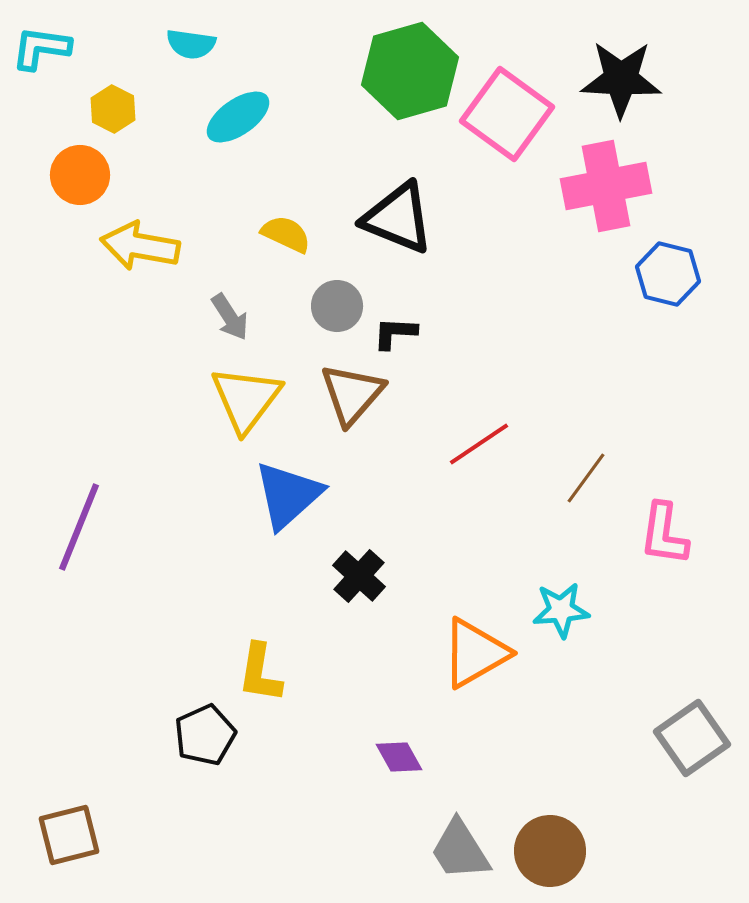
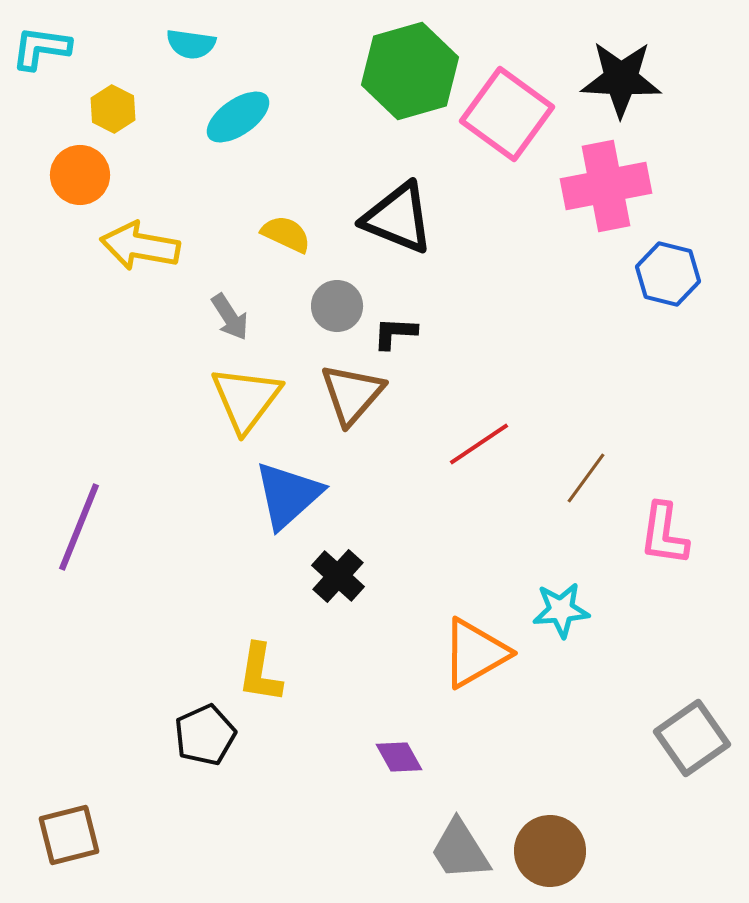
black cross: moved 21 px left
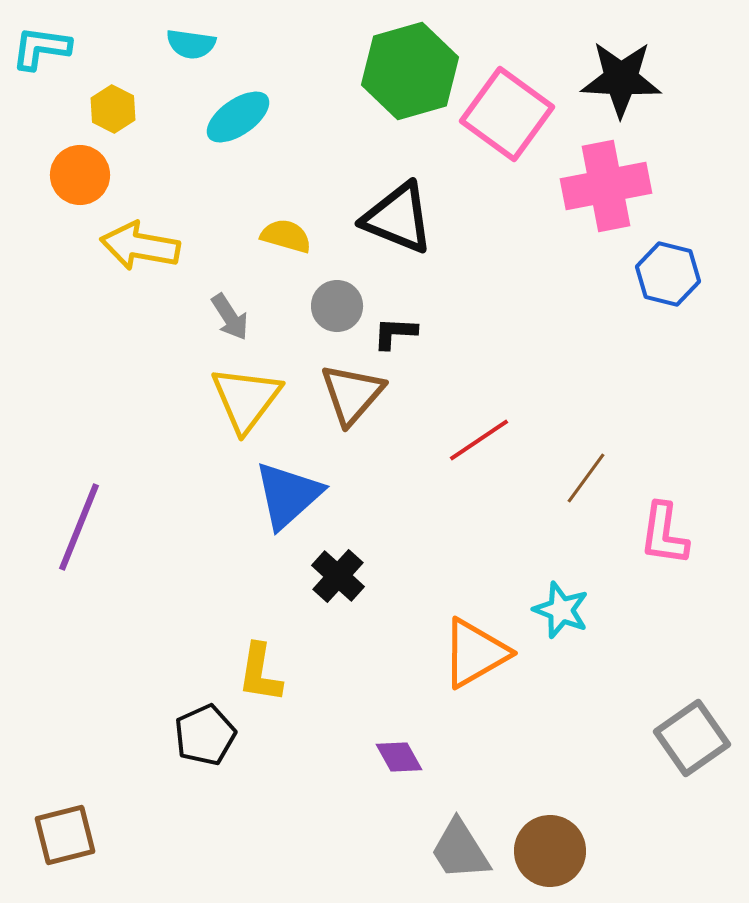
yellow semicircle: moved 2 px down; rotated 9 degrees counterclockwise
red line: moved 4 px up
cyan star: rotated 26 degrees clockwise
brown square: moved 4 px left
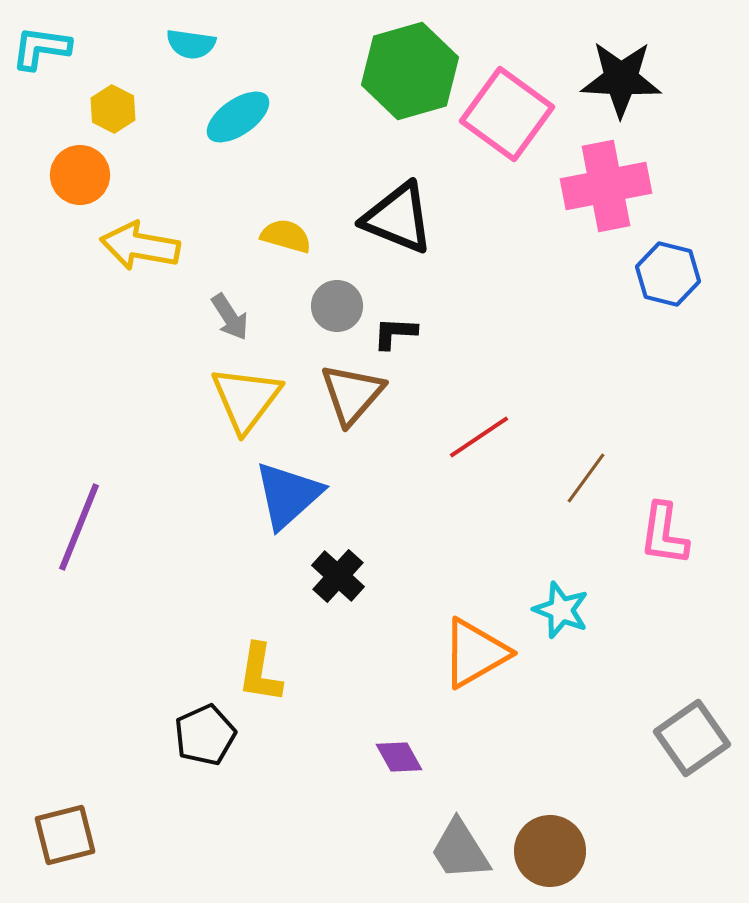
red line: moved 3 px up
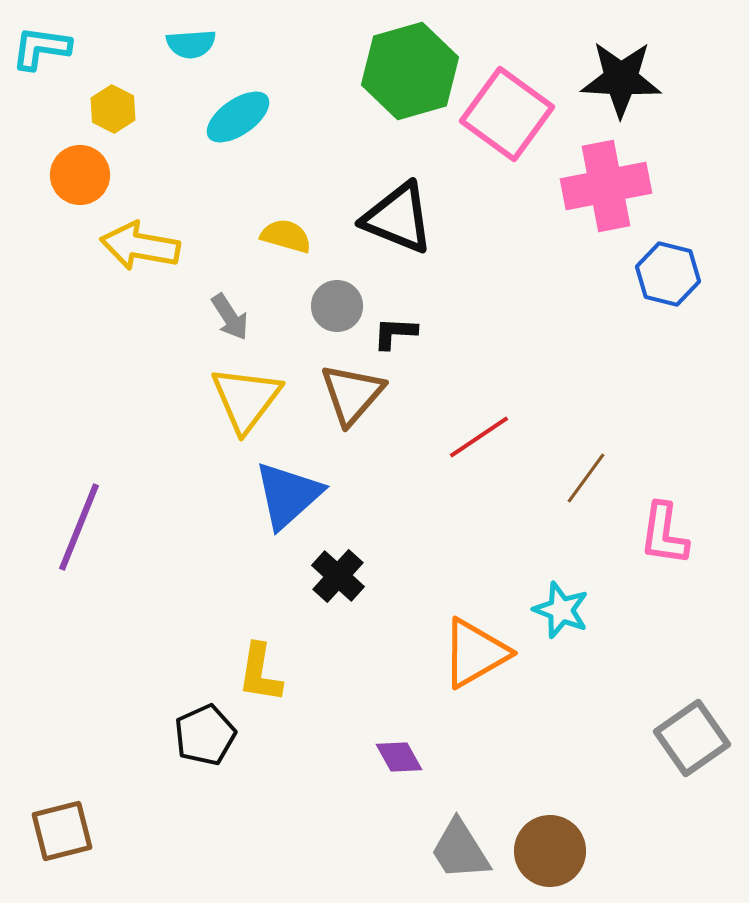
cyan semicircle: rotated 12 degrees counterclockwise
brown square: moved 3 px left, 4 px up
